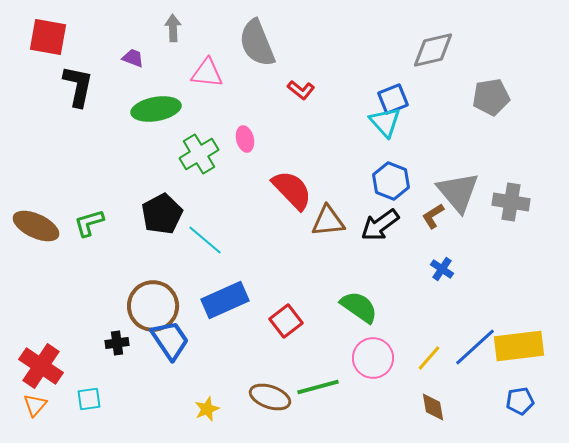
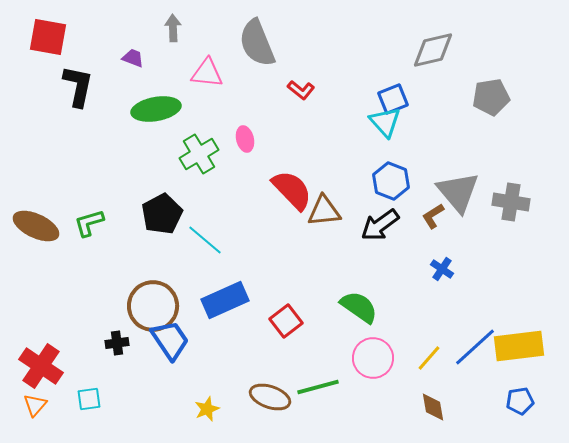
brown triangle at (328, 221): moved 4 px left, 10 px up
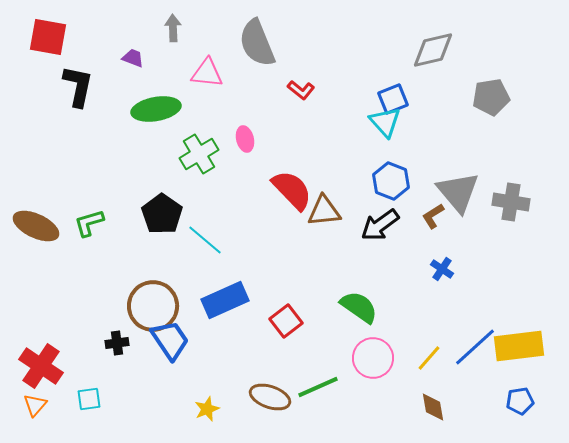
black pentagon at (162, 214): rotated 9 degrees counterclockwise
green line at (318, 387): rotated 9 degrees counterclockwise
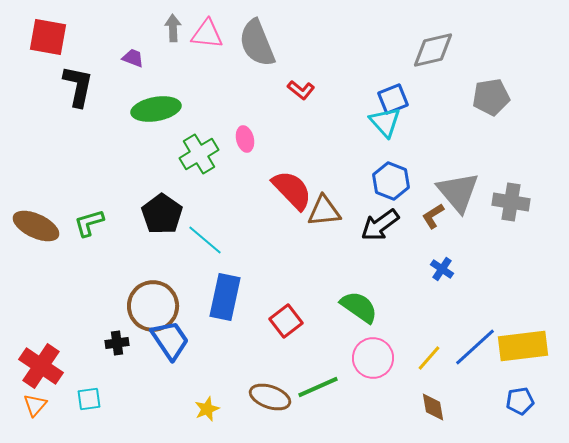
pink triangle at (207, 73): moved 39 px up
blue rectangle at (225, 300): moved 3 px up; rotated 54 degrees counterclockwise
yellow rectangle at (519, 346): moved 4 px right
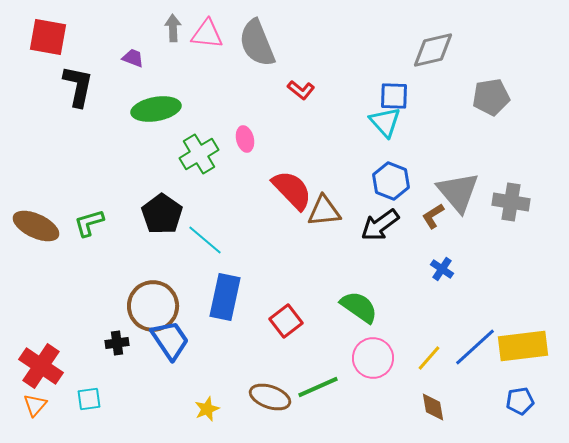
blue square at (393, 99): moved 1 px right, 3 px up; rotated 24 degrees clockwise
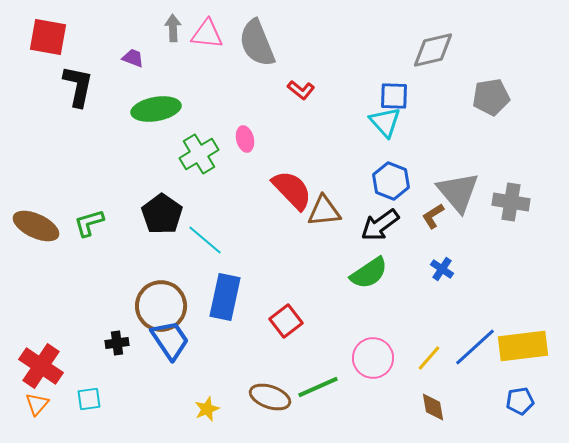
brown circle at (153, 306): moved 8 px right
green semicircle at (359, 307): moved 10 px right, 34 px up; rotated 111 degrees clockwise
orange triangle at (35, 405): moved 2 px right, 1 px up
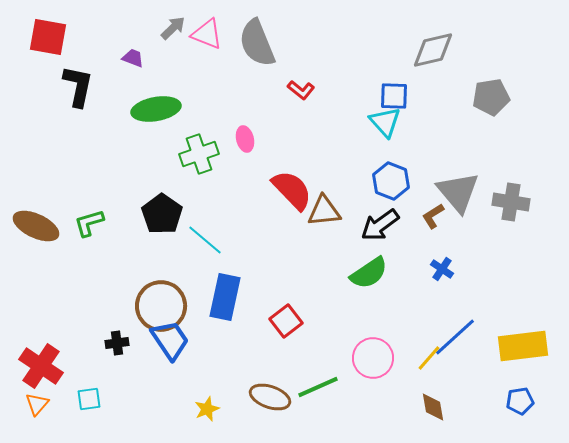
gray arrow at (173, 28): rotated 48 degrees clockwise
pink triangle at (207, 34): rotated 16 degrees clockwise
green cross at (199, 154): rotated 12 degrees clockwise
blue line at (475, 347): moved 20 px left, 10 px up
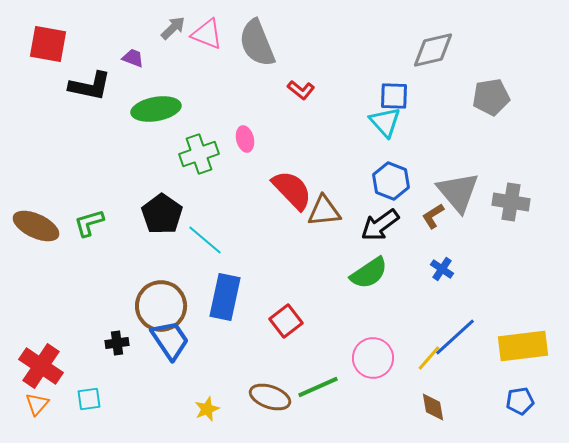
red square at (48, 37): moved 7 px down
black L-shape at (78, 86): moved 12 px right; rotated 90 degrees clockwise
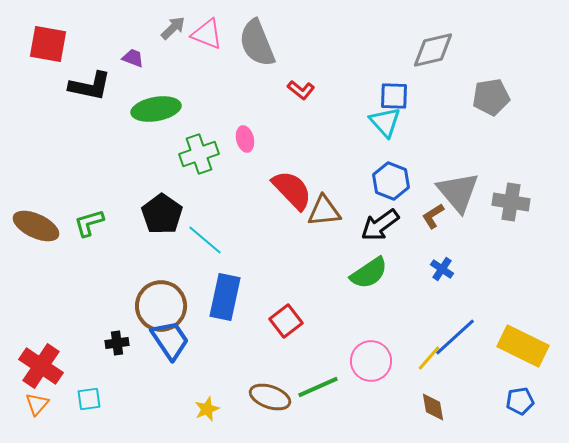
yellow rectangle at (523, 346): rotated 33 degrees clockwise
pink circle at (373, 358): moved 2 px left, 3 px down
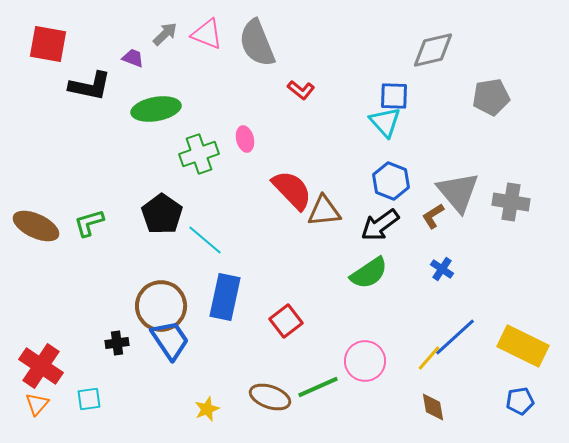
gray arrow at (173, 28): moved 8 px left, 6 px down
pink circle at (371, 361): moved 6 px left
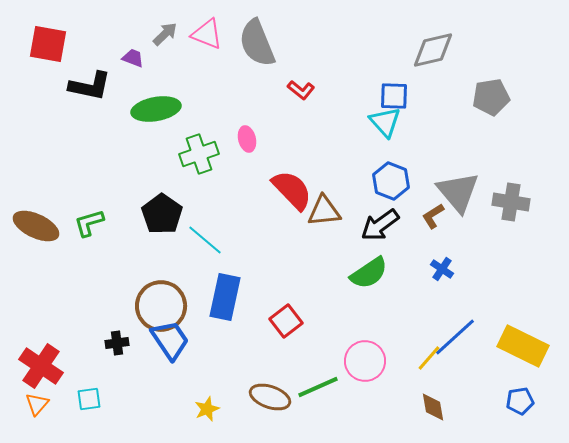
pink ellipse at (245, 139): moved 2 px right
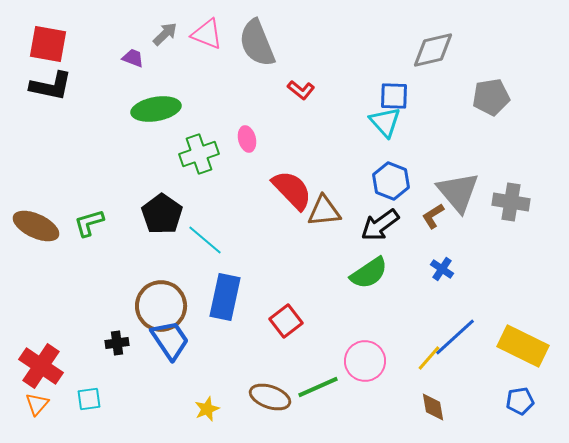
black L-shape at (90, 86): moved 39 px left
